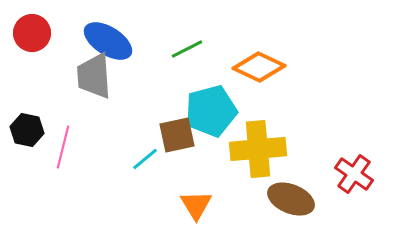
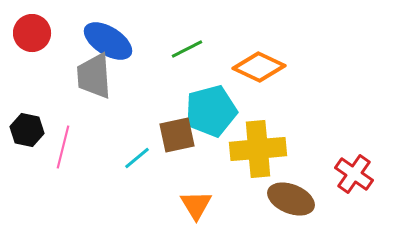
cyan line: moved 8 px left, 1 px up
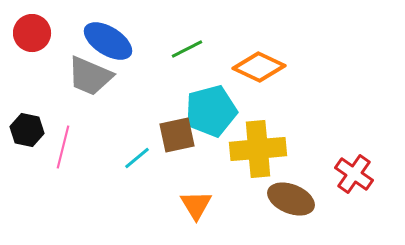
gray trapezoid: moved 4 px left; rotated 63 degrees counterclockwise
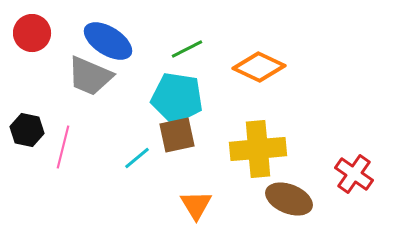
cyan pentagon: moved 34 px left, 13 px up; rotated 24 degrees clockwise
brown ellipse: moved 2 px left
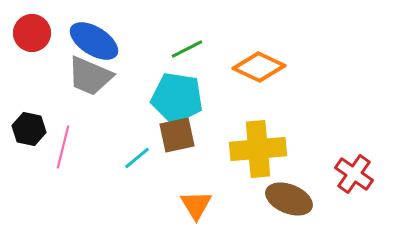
blue ellipse: moved 14 px left
black hexagon: moved 2 px right, 1 px up
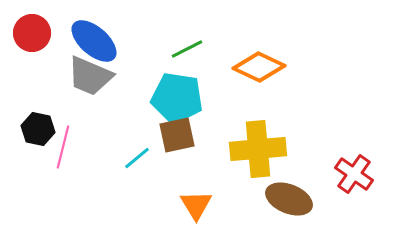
blue ellipse: rotated 9 degrees clockwise
black hexagon: moved 9 px right
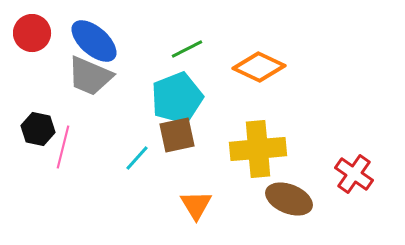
cyan pentagon: rotated 30 degrees counterclockwise
cyan line: rotated 8 degrees counterclockwise
